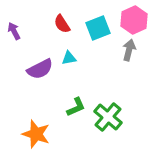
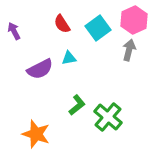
cyan square: rotated 15 degrees counterclockwise
green L-shape: moved 1 px right, 2 px up; rotated 15 degrees counterclockwise
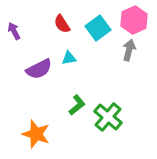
purple semicircle: moved 1 px left
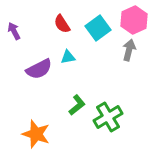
cyan triangle: moved 1 px left, 1 px up
green cross: rotated 20 degrees clockwise
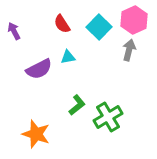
cyan square: moved 1 px right, 1 px up; rotated 10 degrees counterclockwise
